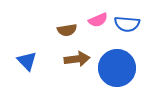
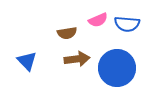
brown semicircle: moved 3 px down
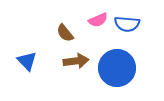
brown semicircle: moved 2 px left; rotated 60 degrees clockwise
brown arrow: moved 1 px left, 2 px down
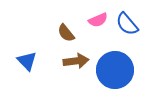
blue semicircle: rotated 45 degrees clockwise
brown semicircle: moved 1 px right
blue circle: moved 2 px left, 2 px down
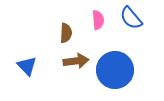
pink semicircle: rotated 72 degrees counterclockwise
blue semicircle: moved 4 px right, 6 px up
brown semicircle: rotated 138 degrees counterclockwise
blue triangle: moved 5 px down
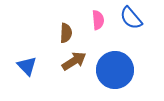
brown arrow: moved 2 px left; rotated 25 degrees counterclockwise
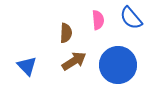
blue circle: moved 3 px right, 5 px up
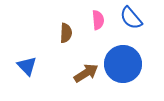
brown arrow: moved 12 px right, 12 px down
blue circle: moved 5 px right, 1 px up
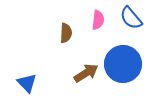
pink semicircle: rotated 12 degrees clockwise
blue triangle: moved 17 px down
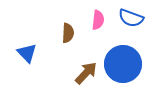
blue semicircle: rotated 30 degrees counterclockwise
brown semicircle: moved 2 px right
brown arrow: rotated 15 degrees counterclockwise
blue triangle: moved 30 px up
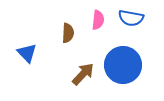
blue semicircle: rotated 10 degrees counterclockwise
blue circle: moved 1 px down
brown arrow: moved 3 px left, 1 px down
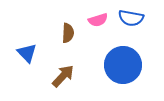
pink semicircle: rotated 66 degrees clockwise
brown arrow: moved 20 px left, 2 px down
